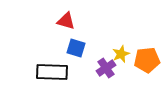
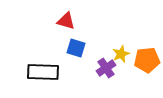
black rectangle: moved 9 px left
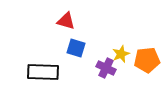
purple cross: rotated 30 degrees counterclockwise
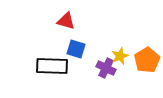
blue square: moved 1 px down
yellow star: moved 1 px left, 2 px down
orange pentagon: rotated 25 degrees counterclockwise
black rectangle: moved 9 px right, 6 px up
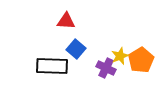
red triangle: rotated 12 degrees counterclockwise
blue square: rotated 24 degrees clockwise
orange pentagon: moved 6 px left
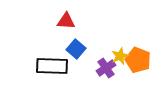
orange pentagon: moved 3 px left; rotated 20 degrees counterclockwise
purple cross: rotated 30 degrees clockwise
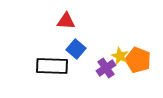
yellow star: rotated 24 degrees counterclockwise
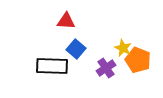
yellow star: moved 3 px right, 8 px up
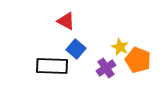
red triangle: rotated 24 degrees clockwise
yellow star: moved 3 px left, 1 px up
